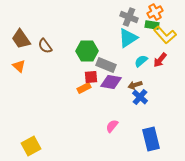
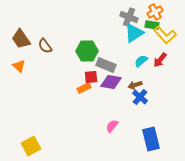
cyan triangle: moved 6 px right, 5 px up
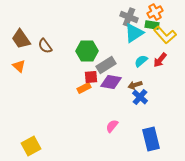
gray rectangle: rotated 54 degrees counterclockwise
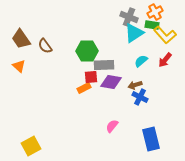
red arrow: moved 5 px right
gray rectangle: moved 2 px left; rotated 30 degrees clockwise
blue cross: rotated 14 degrees counterclockwise
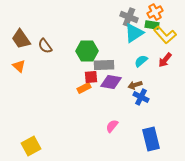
blue cross: moved 1 px right
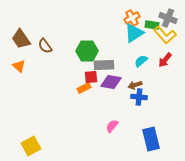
orange cross: moved 23 px left, 6 px down
gray cross: moved 39 px right, 1 px down
blue cross: moved 2 px left; rotated 21 degrees counterclockwise
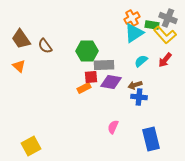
pink semicircle: moved 1 px right, 1 px down; rotated 16 degrees counterclockwise
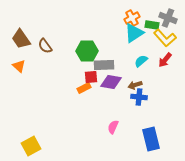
yellow L-shape: moved 3 px down
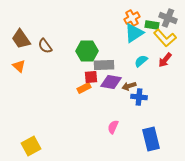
brown arrow: moved 6 px left, 1 px down
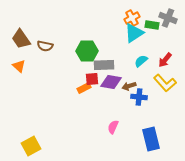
yellow L-shape: moved 45 px down
brown semicircle: rotated 42 degrees counterclockwise
red square: moved 1 px right, 2 px down
